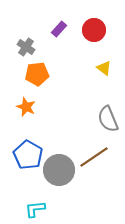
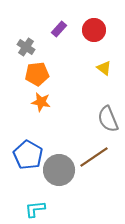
orange star: moved 15 px right, 5 px up; rotated 12 degrees counterclockwise
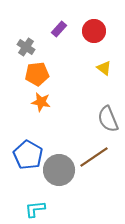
red circle: moved 1 px down
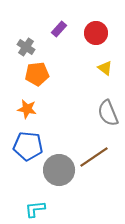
red circle: moved 2 px right, 2 px down
yellow triangle: moved 1 px right
orange star: moved 14 px left, 7 px down
gray semicircle: moved 6 px up
blue pentagon: moved 9 px up; rotated 24 degrees counterclockwise
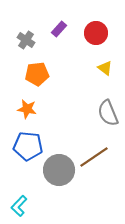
gray cross: moved 7 px up
cyan L-shape: moved 16 px left, 3 px up; rotated 40 degrees counterclockwise
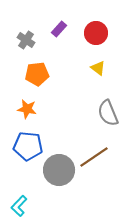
yellow triangle: moved 7 px left
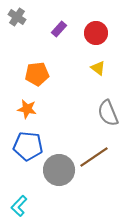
gray cross: moved 9 px left, 23 px up
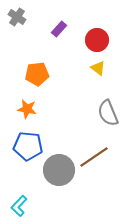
red circle: moved 1 px right, 7 px down
